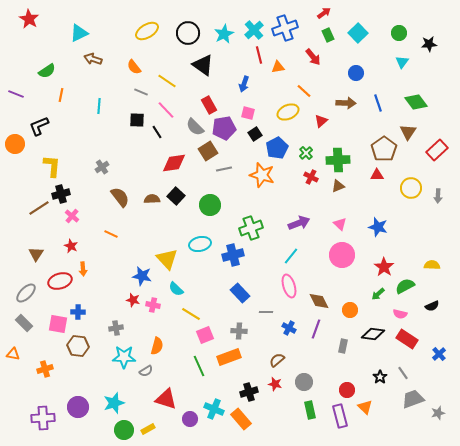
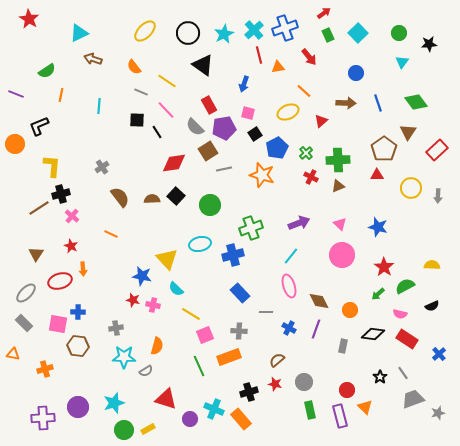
yellow ellipse at (147, 31): moved 2 px left; rotated 15 degrees counterclockwise
red arrow at (313, 57): moved 4 px left
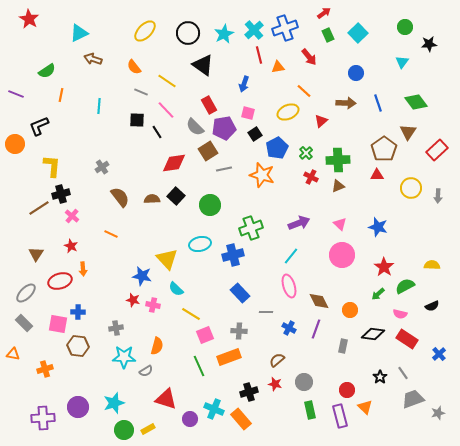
green circle at (399, 33): moved 6 px right, 6 px up
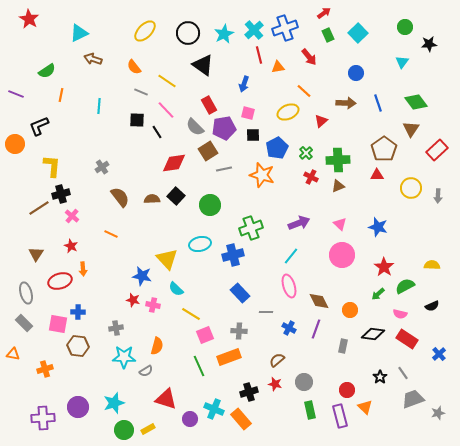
brown triangle at (408, 132): moved 3 px right, 3 px up
black square at (255, 134): moved 2 px left, 1 px down; rotated 32 degrees clockwise
gray ellipse at (26, 293): rotated 60 degrees counterclockwise
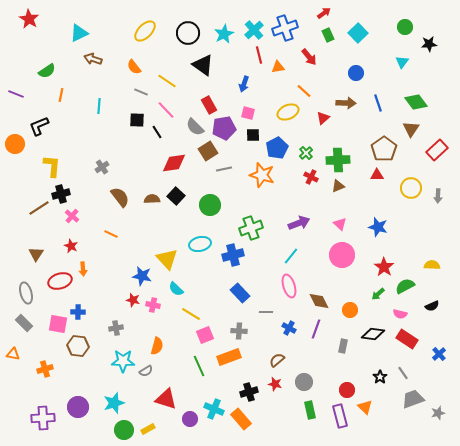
red triangle at (321, 121): moved 2 px right, 3 px up
cyan star at (124, 357): moved 1 px left, 4 px down
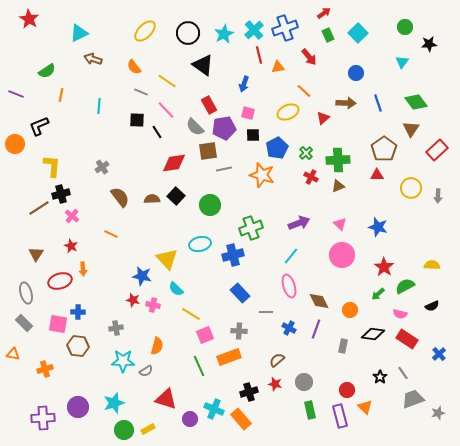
brown square at (208, 151): rotated 24 degrees clockwise
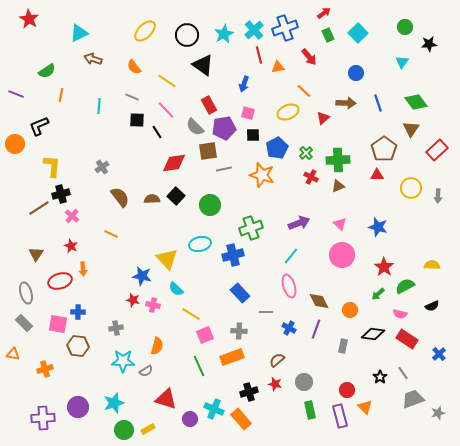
black circle at (188, 33): moved 1 px left, 2 px down
gray line at (141, 92): moved 9 px left, 5 px down
orange rectangle at (229, 357): moved 3 px right
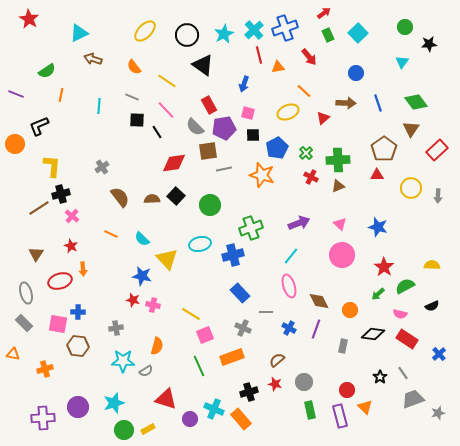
cyan semicircle at (176, 289): moved 34 px left, 50 px up
gray cross at (239, 331): moved 4 px right, 3 px up; rotated 21 degrees clockwise
